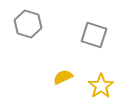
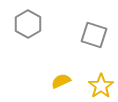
gray hexagon: rotated 12 degrees clockwise
yellow semicircle: moved 2 px left, 4 px down
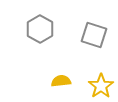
gray hexagon: moved 12 px right, 5 px down
yellow semicircle: rotated 18 degrees clockwise
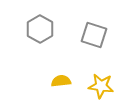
yellow star: rotated 30 degrees counterclockwise
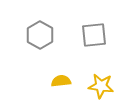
gray hexagon: moved 6 px down
gray square: rotated 24 degrees counterclockwise
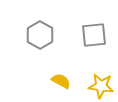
yellow semicircle: rotated 36 degrees clockwise
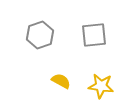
gray hexagon: rotated 12 degrees clockwise
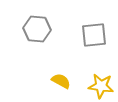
gray hexagon: moved 3 px left, 6 px up; rotated 24 degrees clockwise
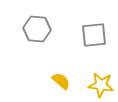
yellow semicircle: rotated 12 degrees clockwise
yellow star: moved 1 px up
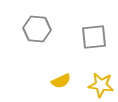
gray square: moved 2 px down
yellow semicircle: rotated 114 degrees clockwise
